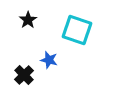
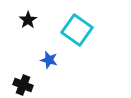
cyan square: rotated 16 degrees clockwise
black cross: moved 1 px left, 10 px down; rotated 24 degrees counterclockwise
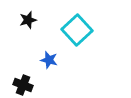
black star: rotated 18 degrees clockwise
cyan square: rotated 12 degrees clockwise
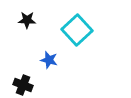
black star: moved 1 px left; rotated 18 degrees clockwise
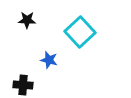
cyan square: moved 3 px right, 2 px down
black cross: rotated 18 degrees counterclockwise
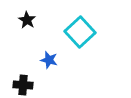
black star: rotated 30 degrees clockwise
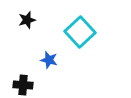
black star: rotated 24 degrees clockwise
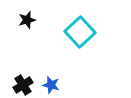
blue star: moved 2 px right, 25 px down
black cross: rotated 36 degrees counterclockwise
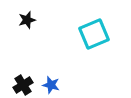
cyan square: moved 14 px right, 2 px down; rotated 20 degrees clockwise
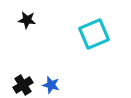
black star: rotated 24 degrees clockwise
